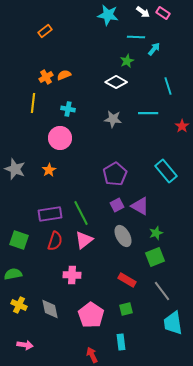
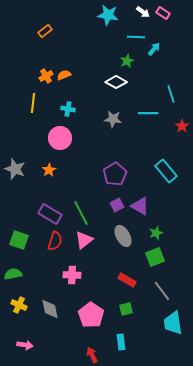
orange cross at (46, 77): moved 1 px up
cyan line at (168, 86): moved 3 px right, 8 px down
purple rectangle at (50, 214): rotated 40 degrees clockwise
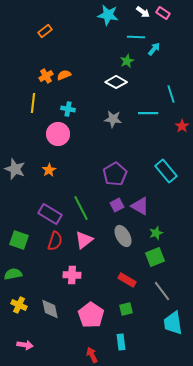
pink circle at (60, 138): moved 2 px left, 4 px up
green line at (81, 213): moved 5 px up
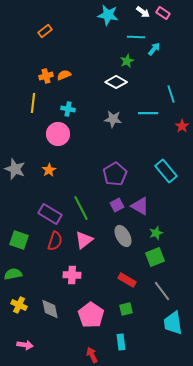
orange cross at (46, 76): rotated 16 degrees clockwise
